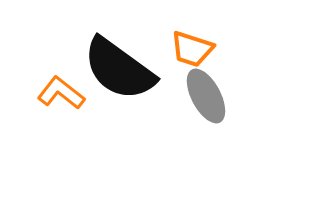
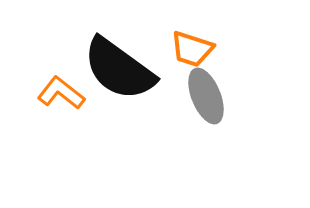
gray ellipse: rotated 6 degrees clockwise
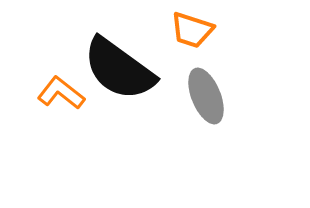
orange trapezoid: moved 19 px up
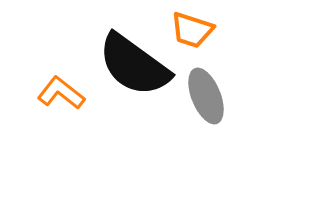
black semicircle: moved 15 px right, 4 px up
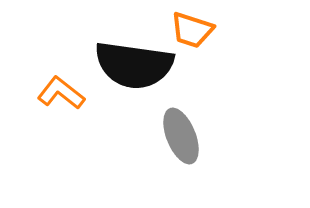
black semicircle: rotated 28 degrees counterclockwise
gray ellipse: moved 25 px left, 40 px down
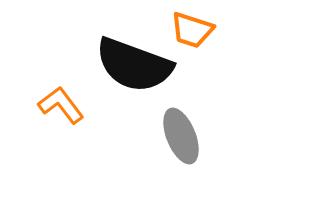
black semicircle: rotated 12 degrees clockwise
orange L-shape: moved 12 px down; rotated 15 degrees clockwise
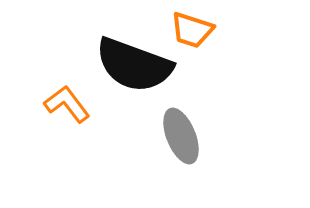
orange L-shape: moved 6 px right, 1 px up
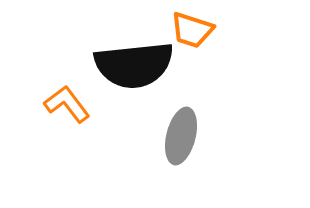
black semicircle: rotated 26 degrees counterclockwise
gray ellipse: rotated 36 degrees clockwise
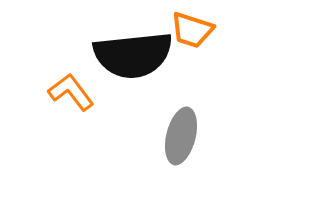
black semicircle: moved 1 px left, 10 px up
orange L-shape: moved 4 px right, 12 px up
